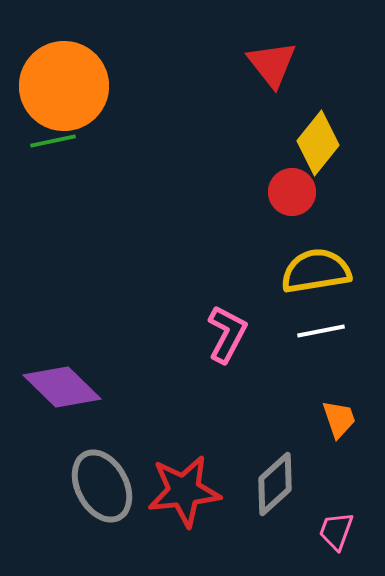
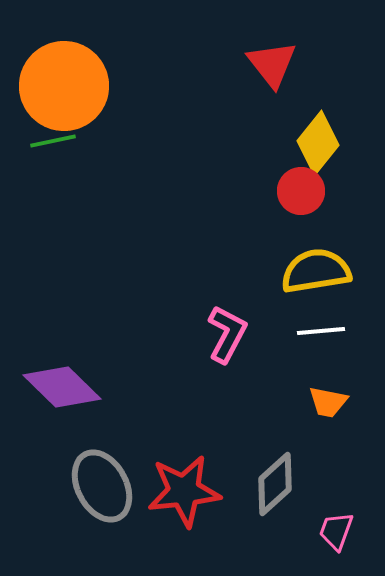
red circle: moved 9 px right, 1 px up
white line: rotated 6 degrees clockwise
orange trapezoid: moved 11 px left, 17 px up; rotated 120 degrees clockwise
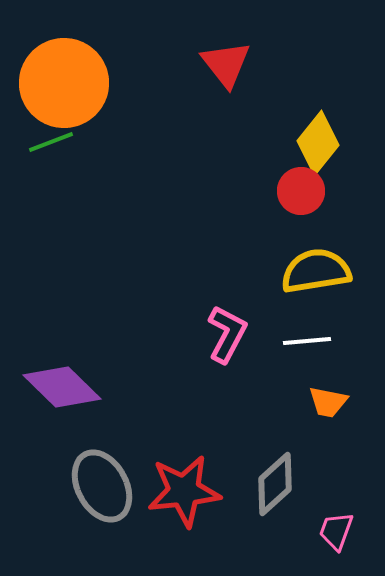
red triangle: moved 46 px left
orange circle: moved 3 px up
green line: moved 2 px left, 1 px down; rotated 9 degrees counterclockwise
white line: moved 14 px left, 10 px down
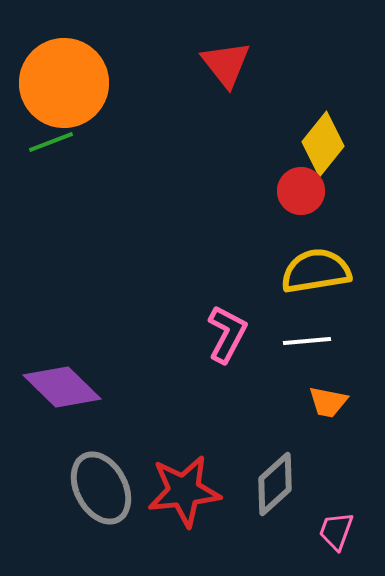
yellow diamond: moved 5 px right, 1 px down
gray ellipse: moved 1 px left, 2 px down
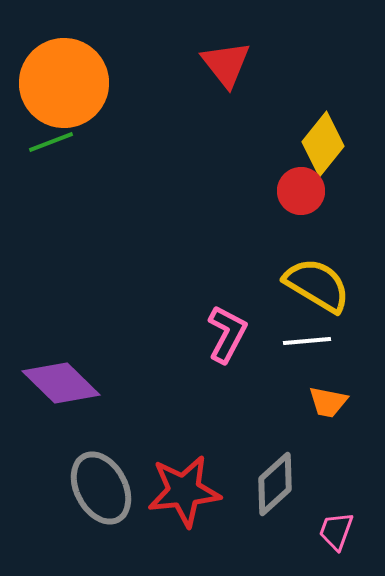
yellow semicircle: moved 1 px right, 14 px down; rotated 40 degrees clockwise
purple diamond: moved 1 px left, 4 px up
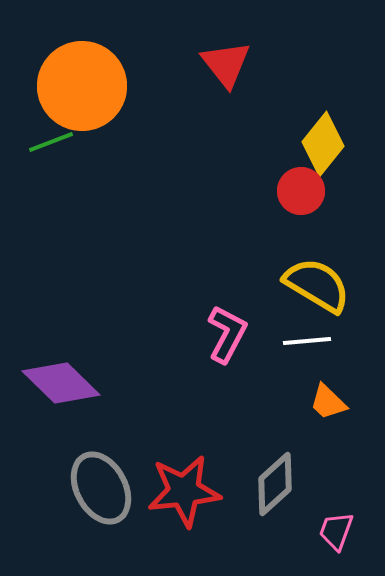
orange circle: moved 18 px right, 3 px down
orange trapezoid: rotated 33 degrees clockwise
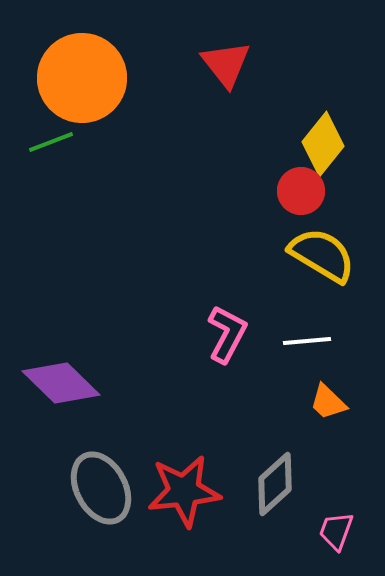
orange circle: moved 8 px up
yellow semicircle: moved 5 px right, 30 px up
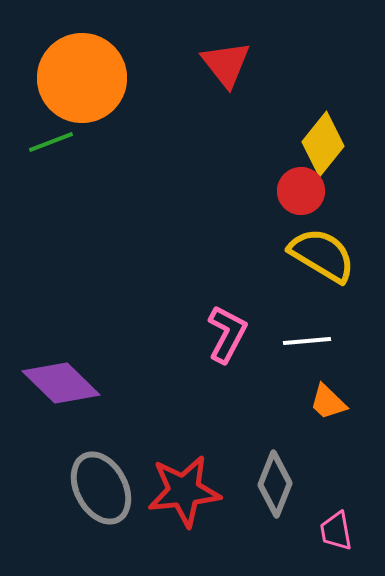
gray diamond: rotated 26 degrees counterclockwise
pink trapezoid: rotated 30 degrees counterclockwise
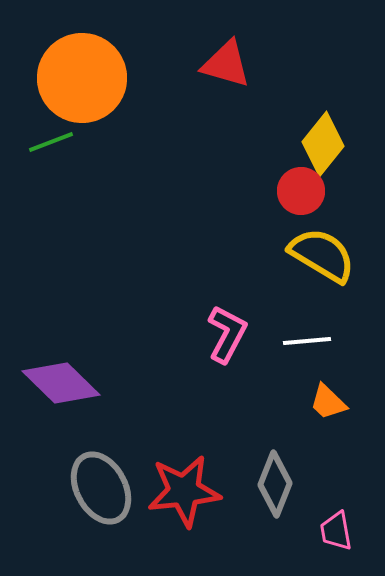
red triangle: rotated 36 degrees counterclockwise
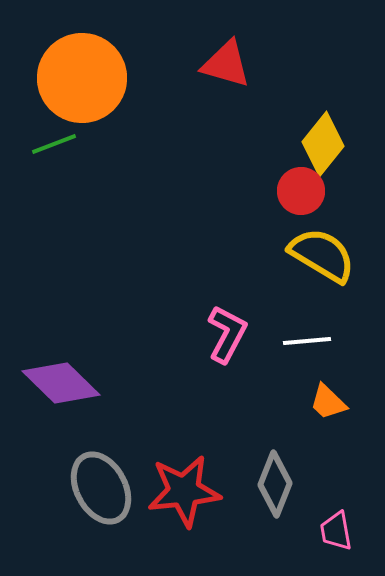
green line: moved 3 px right, 2 px down
